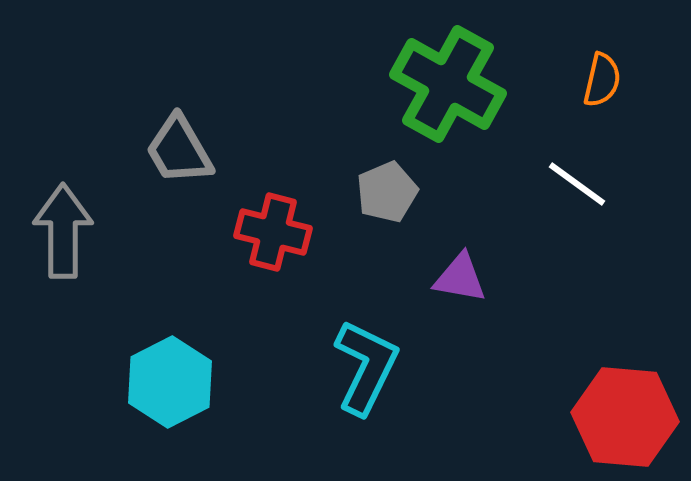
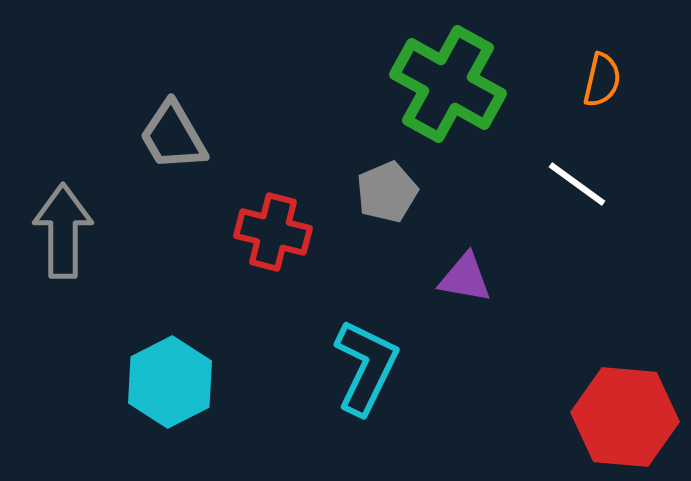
gray trapezoid: moved 6 px left, 14 px up
purple triangle: moved 5 px right
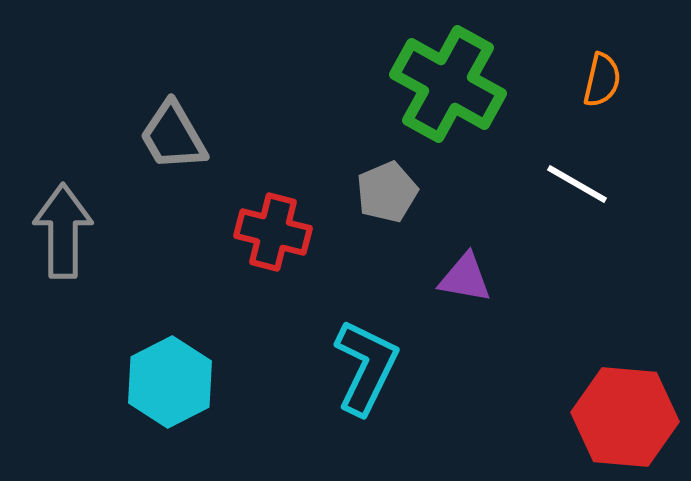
white line: rotated 6 degrees counterclockwise
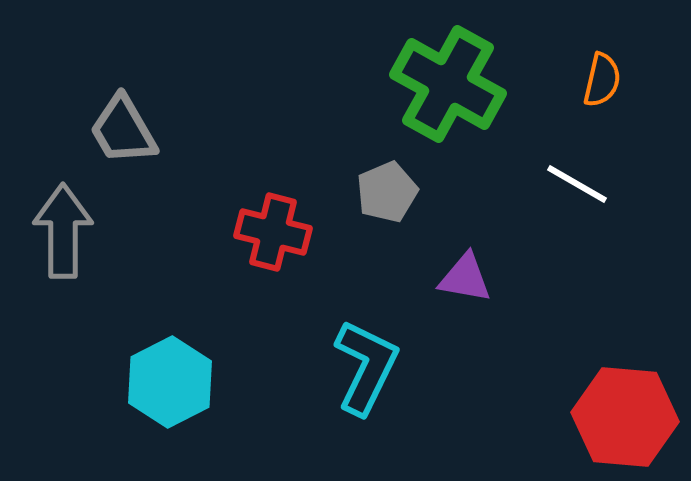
gray trapezoid: moved 50 px left, 6 px up
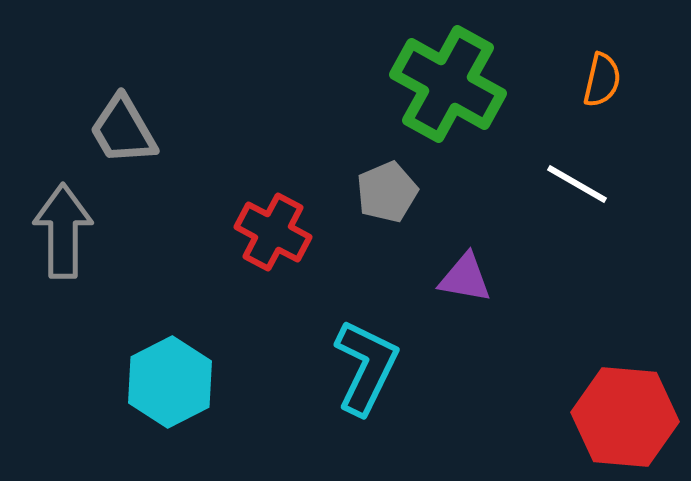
red cross: rotated 14 degrees clockwise
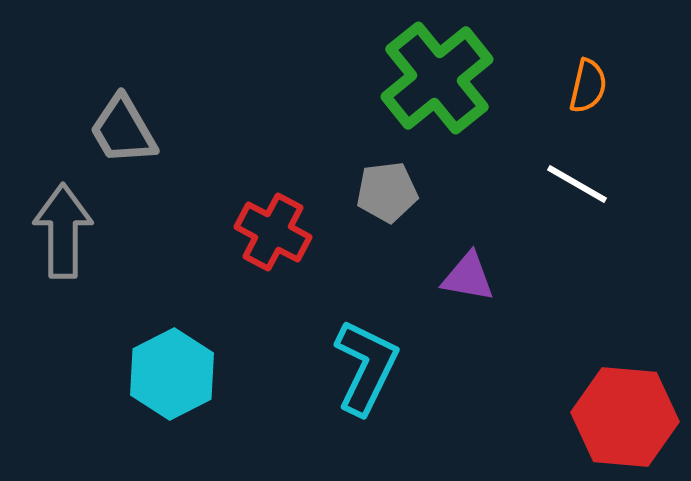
orange semicircle: moved 14 px left, 6 px down
green cross: moved 11 px left, 6 px up; rotated 22 degrees clockwise
gray pentagon: rotated 16 degrees clockwise
purple triangle: moved 3 px right, 1 px up
cyan hexagon: moved 2 px right, 8 px up
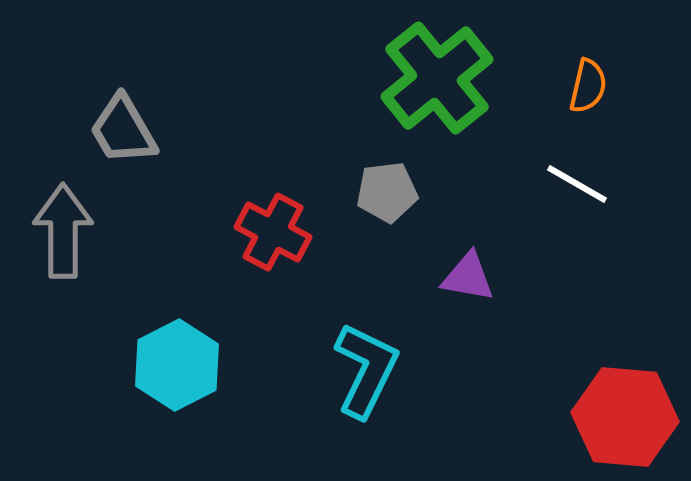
cyan L-shape: moved 3 px down
cyan hexagon: moved 5 px right, 9 px up
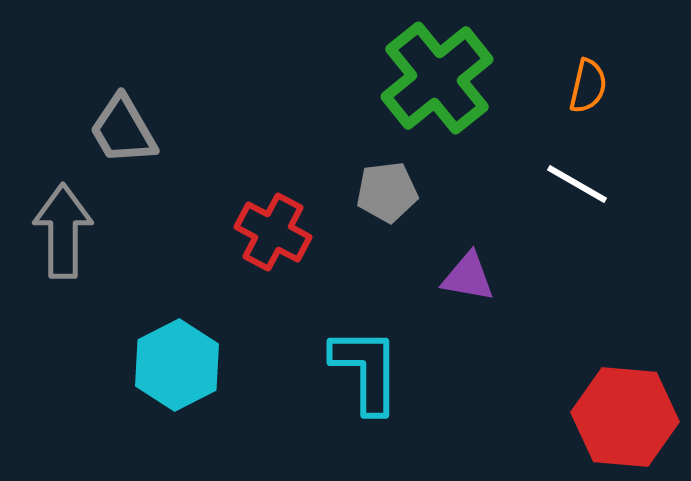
cyan L-shape: rotated 26 degrees counterclockwise
